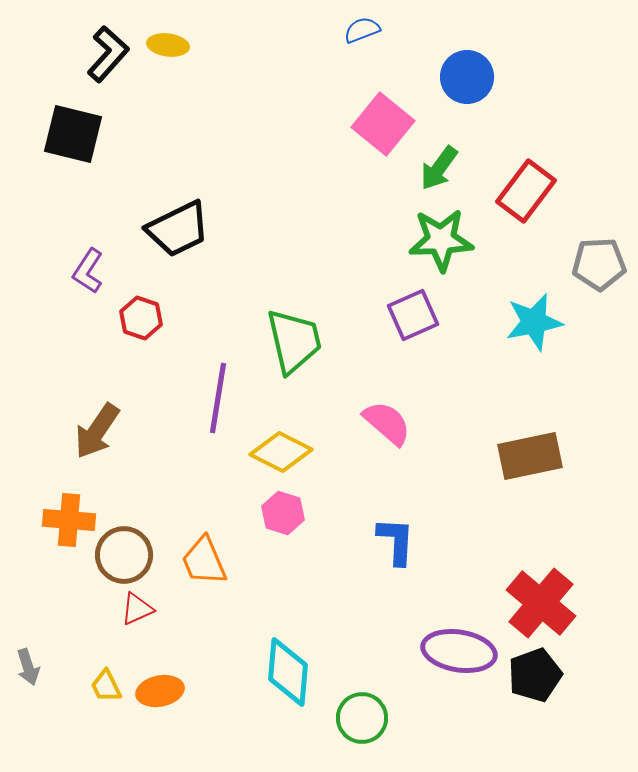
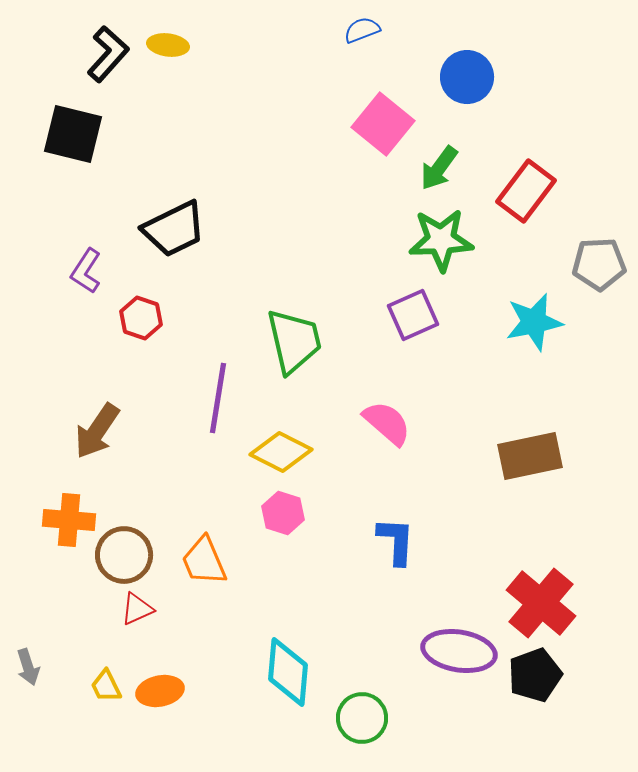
black trapezoid: moved 4 px left
purple L-shape: moved 2 px left
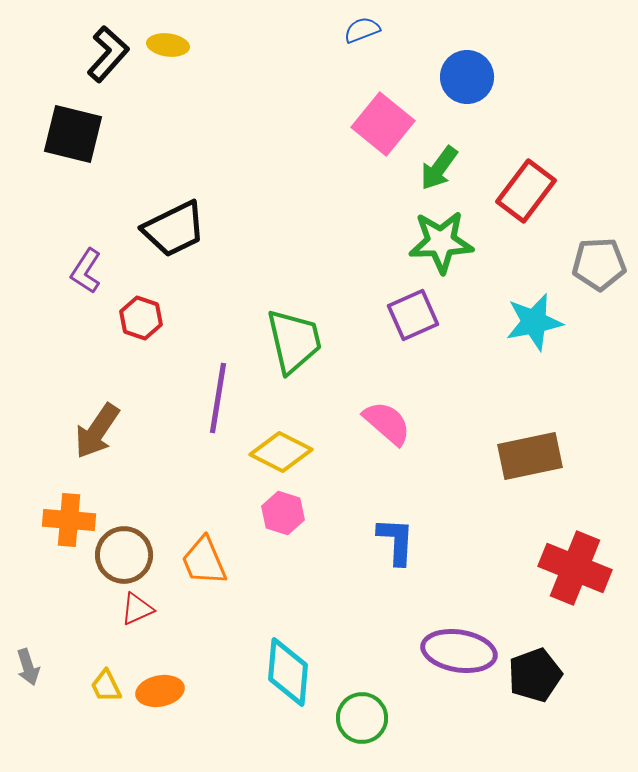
green star: moved 2 px down
red cross: moved 34 px right, 35 px up; rotated 18 degrees counterclockwise
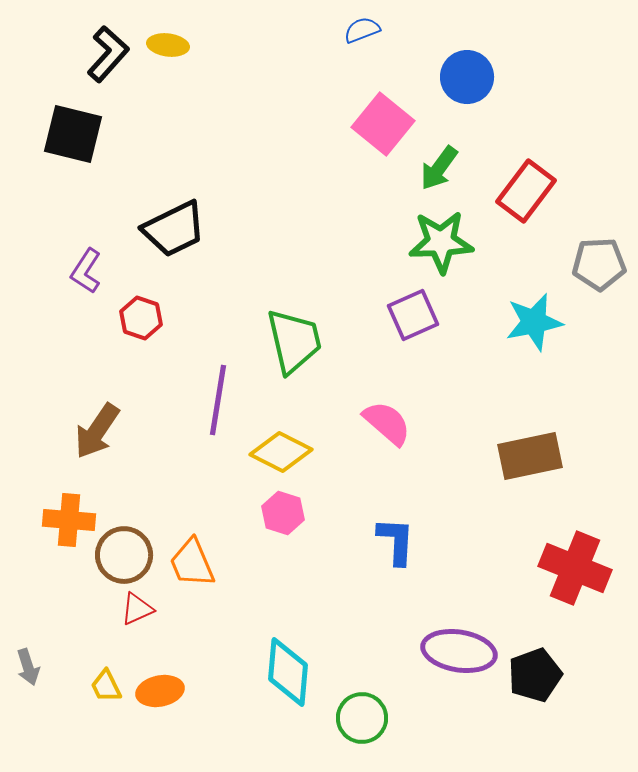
purple line: moved 2 px down
orange trapezoid: moved 12 px left, 2 px down
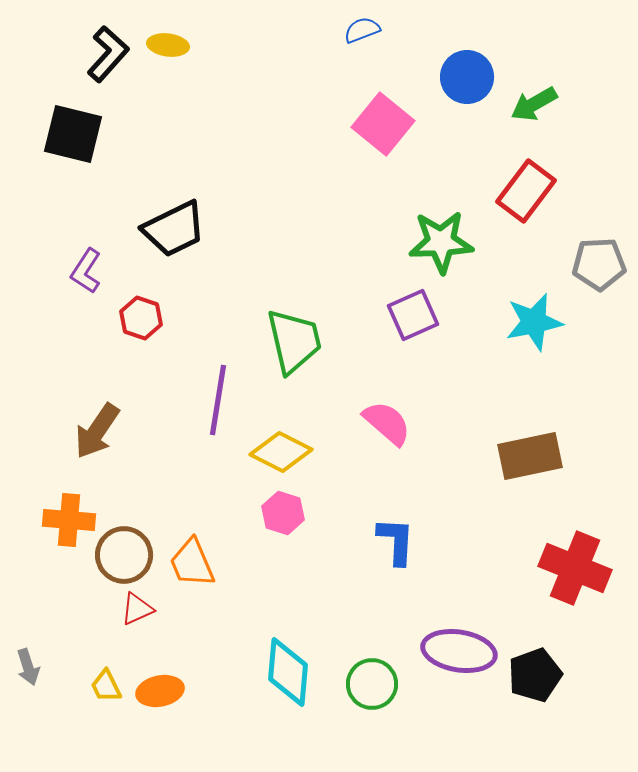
green arrow: moved 95 px right, 64 px up; rotated 24 degrees clockwise
green circle: moved 10 px right, 34 px up
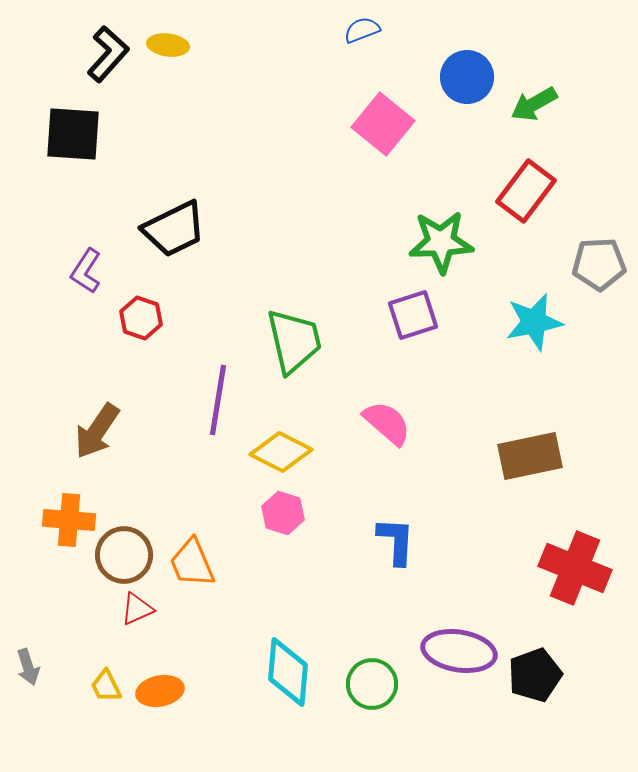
black square: rotated 10 degrees counterclockwise
purple square: rotated 6 degrees clockwise
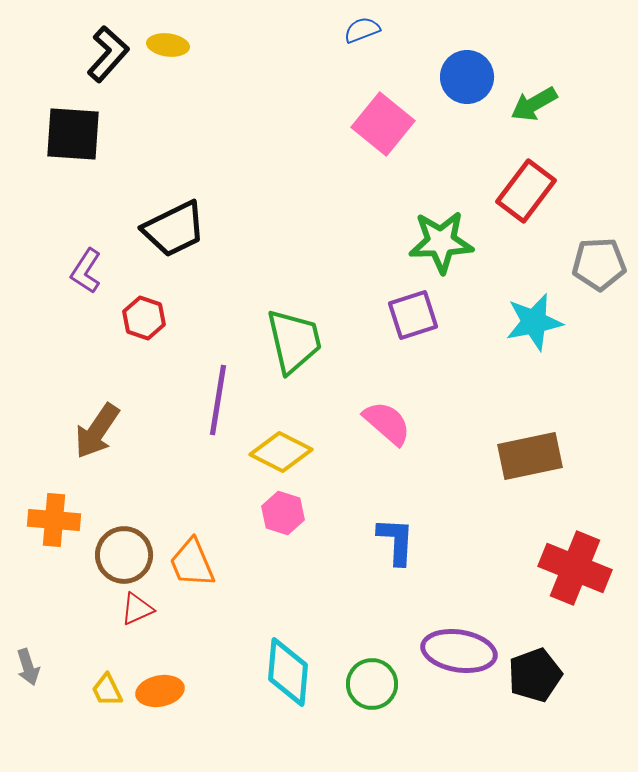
red hexagon: moved 3 px right
orange cross: moved 15 px left
yellow trapezoid: moved 1 px right, 4 px down
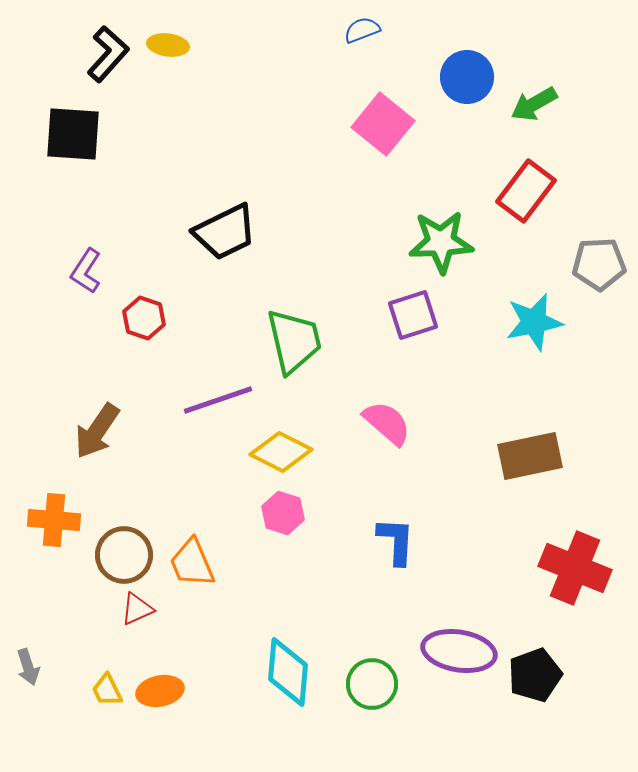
black trapezoid: moved 51 px right, 3 px down
purple line: rotated 62 degrees clockwise
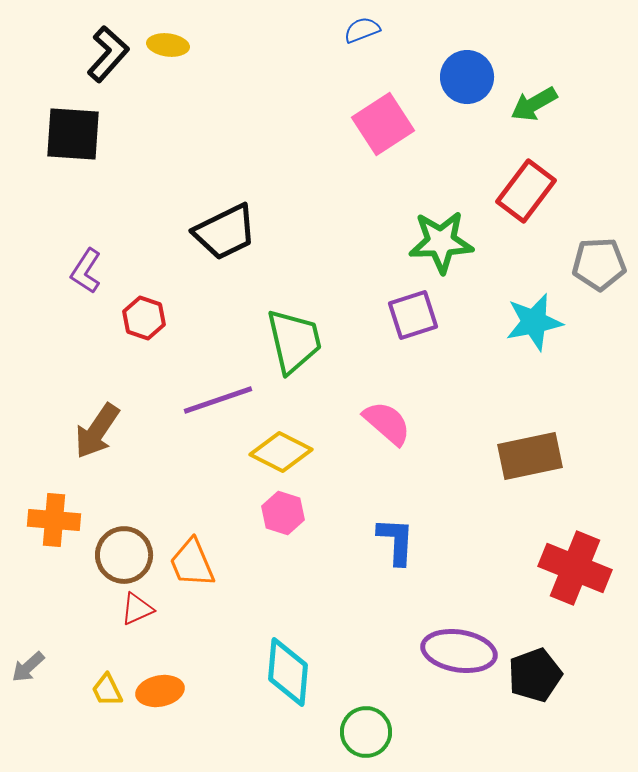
pink square: rotated 18 degrees clockwise
gray arrow: rotated 66 degrees clockwise
green circle: moved 6 px left, 48 px down
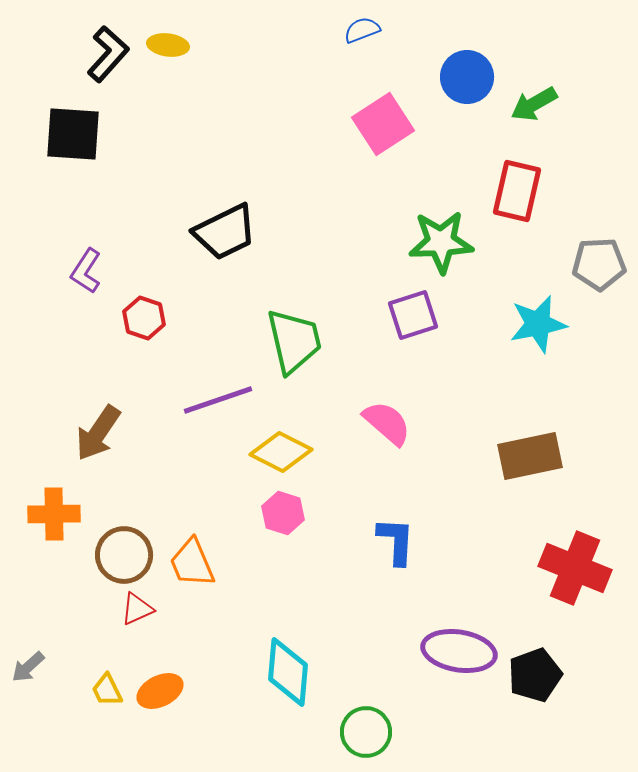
red rectangle: moved 9 px left; rotated 24 degrees counterclockwise
cyan star: moved 4 px right, 2 px down
brown arrow: moved 1 px right, 2 px down
orange cross: moved 6 px up; rotated 6 degrees counterclockwise
orange ellipse: rotated 15 degrees counterclockwise
